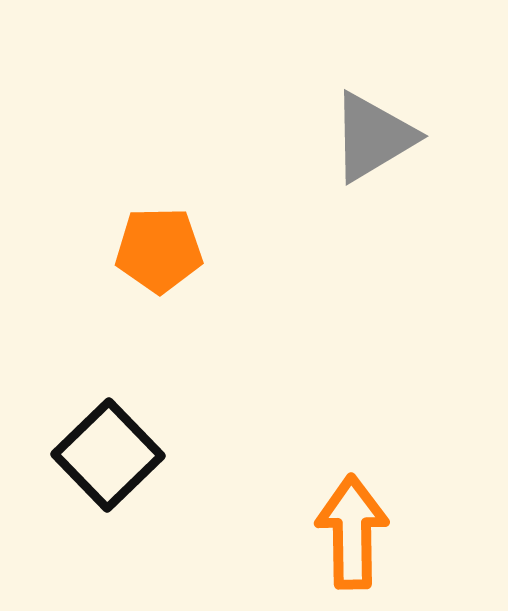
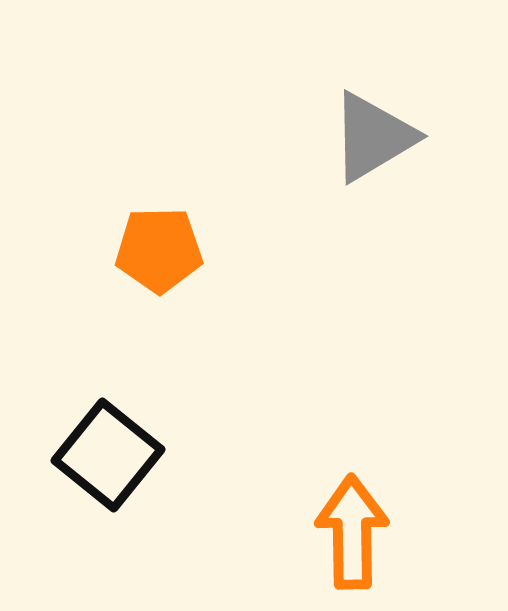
black square: rotated 7 degrees counterclockwise
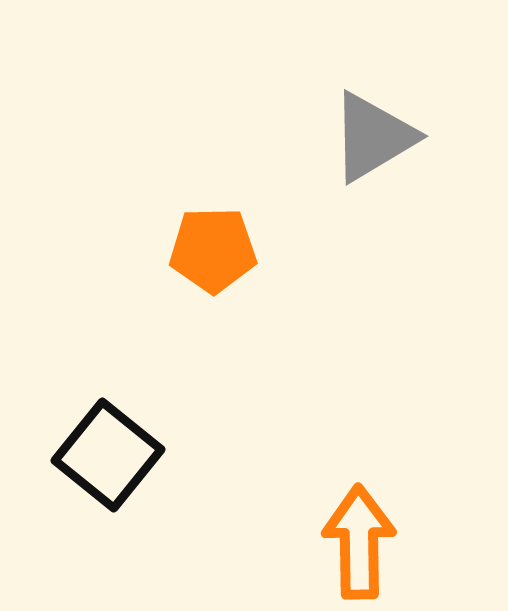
orange pentagon: moved 54 px right
orange arrow: moved 7 px right, 10 px down
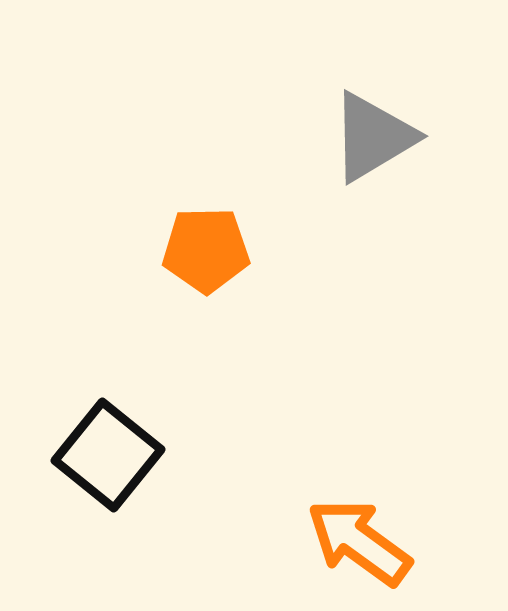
orange pentagon: moved 7 px left
orange arrow: rotated 53 degrees counterclockwise
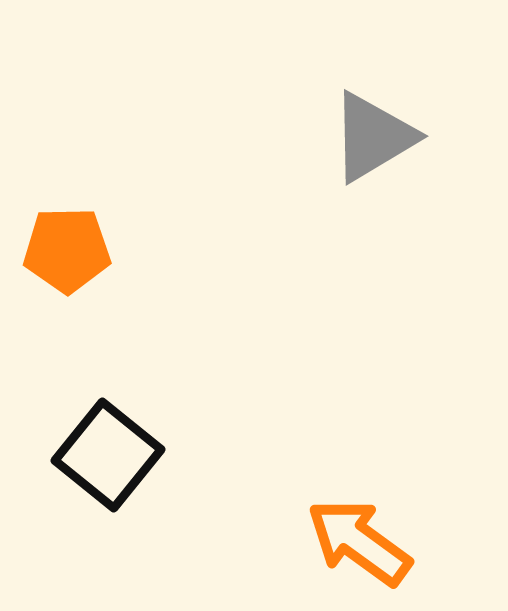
orange pentagon: moved 139 px left
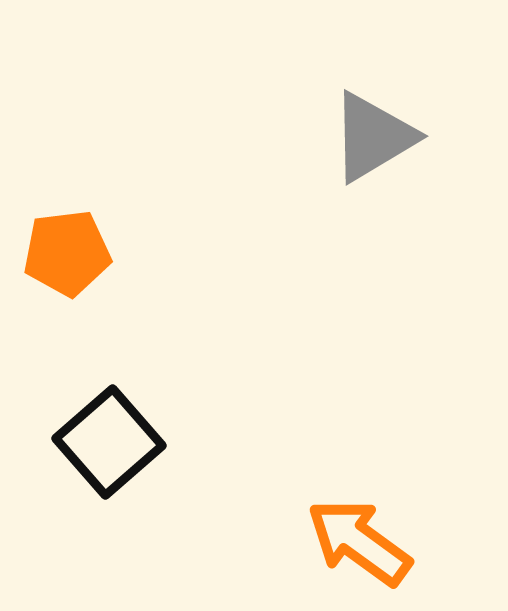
orange pentagon: moved 3 px down; rotated 6 degrees counterclockwise
black square: moved 1 px right, 13 px up; rotated 10 degrees clockwise
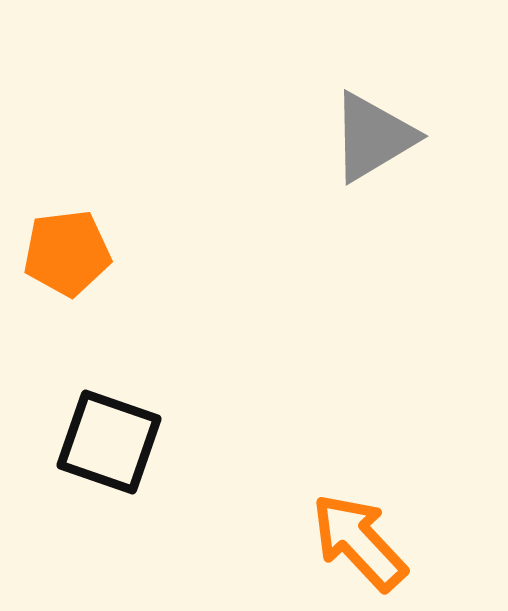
black square: rotated 30 degrees counterclockwise
orange arrow: rotated 11 degrees clockwise
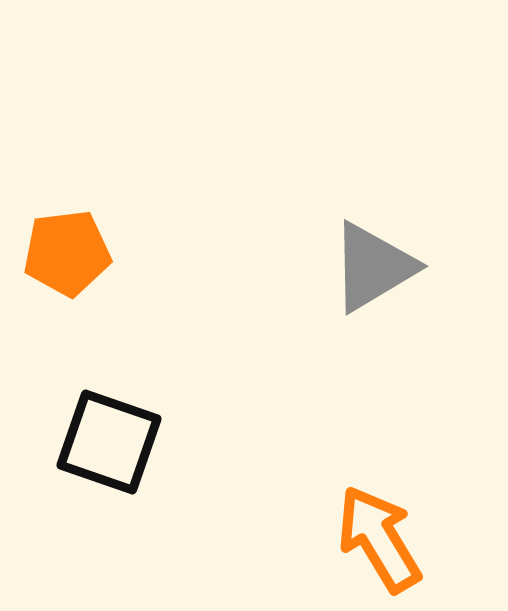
gray triangle: moved 130 px down
orange arrow: moved 20 px right, 3 px up; rotated 12 degrees clockwise
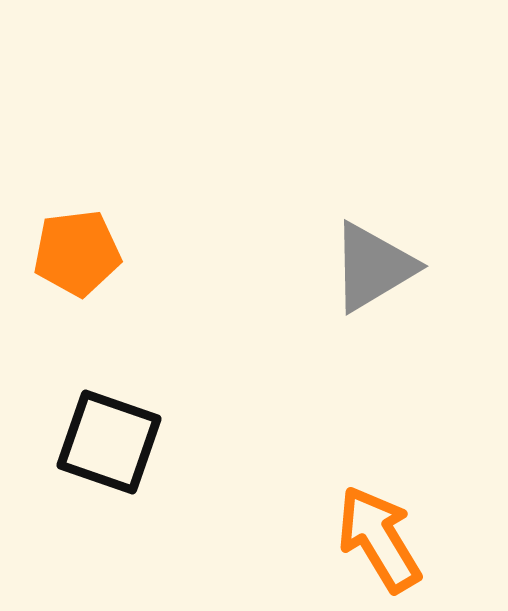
orange pentagon: moved 10 px right
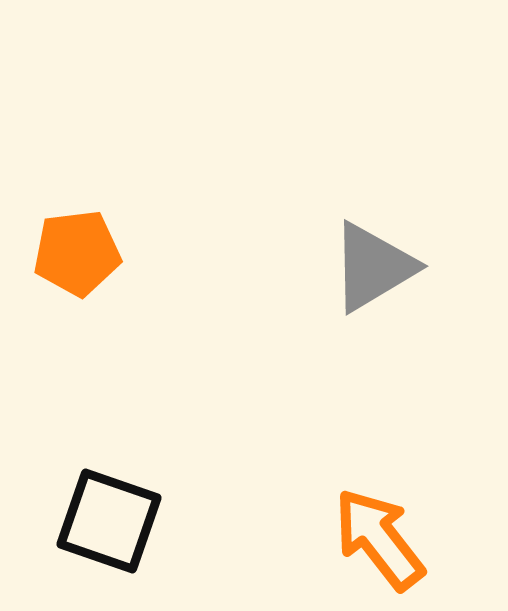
black square: moved 79 px down
orange arrow: rotated 7 degrees counterclockwise
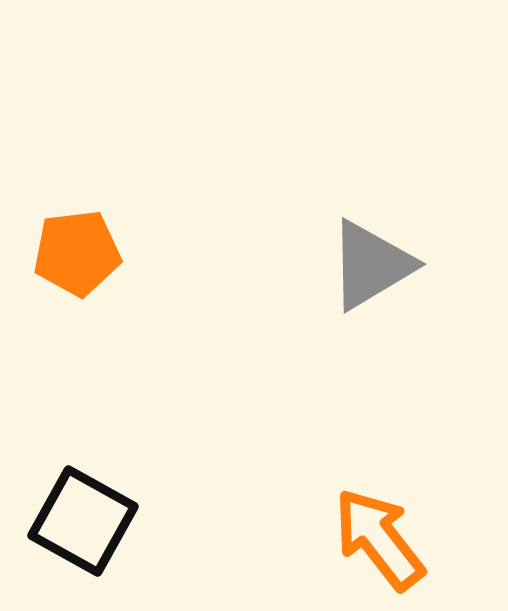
gray triangle: moved 2 px left, 2 px up
black square: moved 26 px left; rotated 10 degrees clockwise
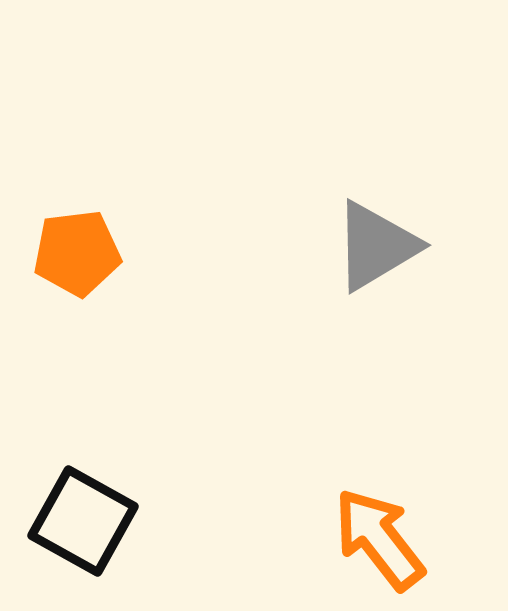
gray triangle: moved 5 px right, 19 px up
